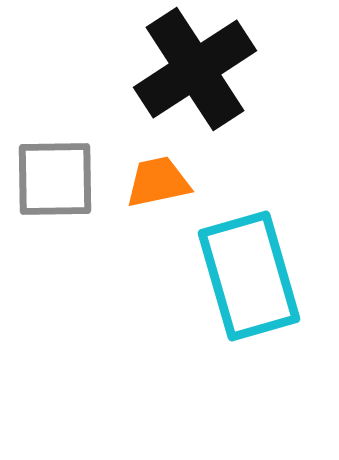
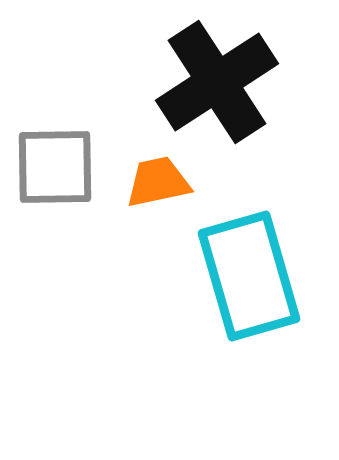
black cross: moved 22 px right, 13 px down
gray square: moved 12 px up
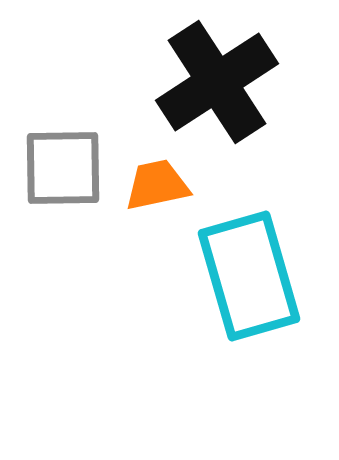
gray square: moved 8 px right, 1 px down
orange trapezoid: moved 1 px left, 3 px down
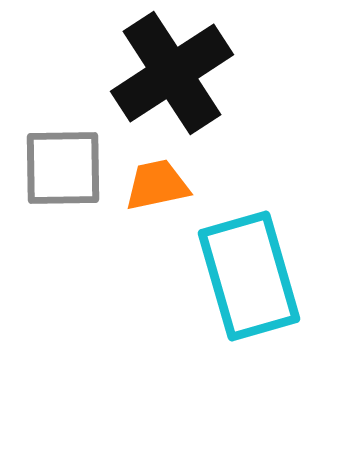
black cross: moved 45 px left, 9 px up
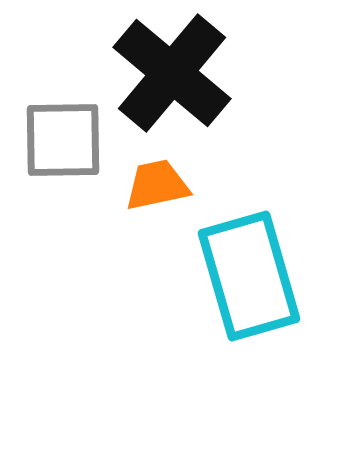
black cross: rotated 17 degrees counterclockwise
gray square: moved 28 px up
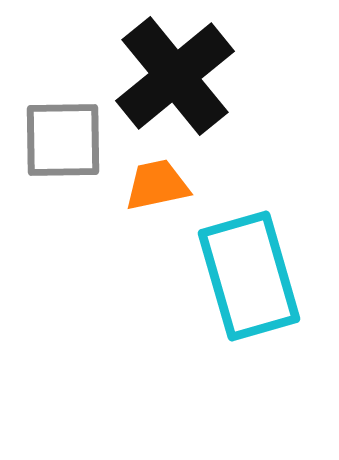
black cross: moved 3 px right, 3 px down; rotated 11 degrees clockwise
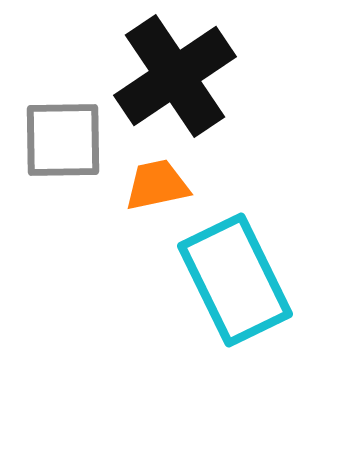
black cross: rotated 5 degrees clockwise
cyan rectangle: moved 14 px left, 4 px down; rotated 10 degrees counterclockwise
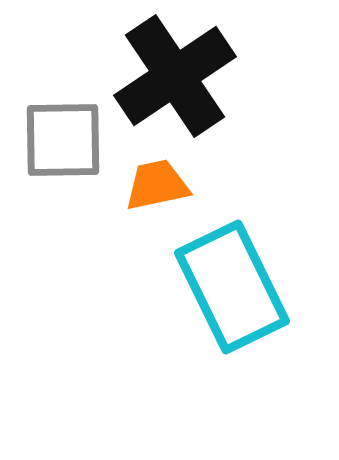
cyan rectangle: moved 3 px left, 7 px down
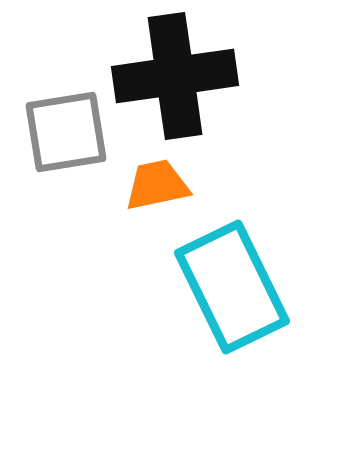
black cross: rotated 26 degrees clockwise
gray square: moved 3 px right, 8 px up; rotated 8 degrees counterclockwise
